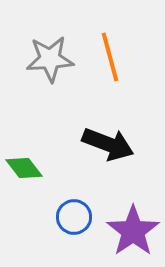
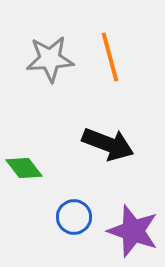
purple star: rotated 18 degrees counterclockwise
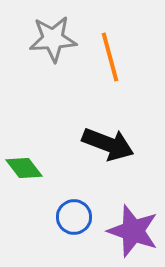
gray star: moved 3 px right, 20 px up
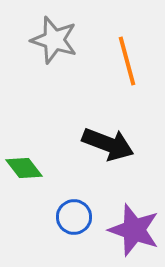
gray star: moved 1 px right, 1 px down; rotated 21 degrees clockwise
orange line: moved 17 px right, 4 px down
purple star: moved 1 px right, 1 px up
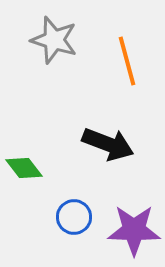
purple star: rotated 18 degrees counterclockwise
